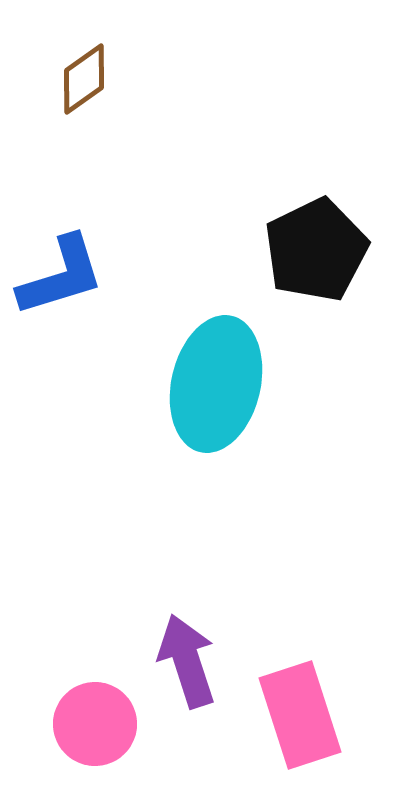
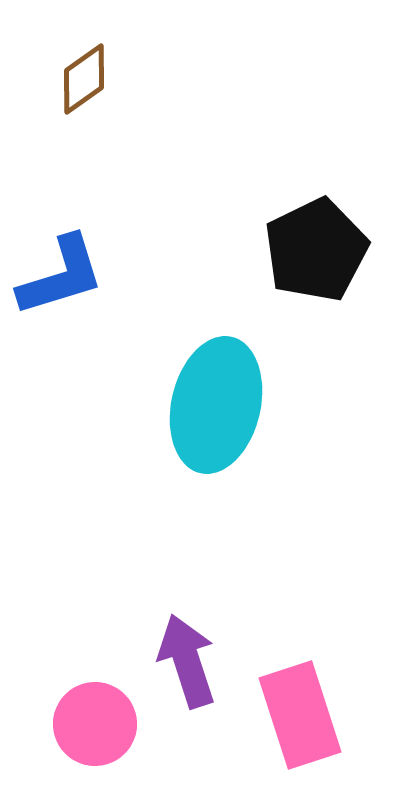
cyan ellipse: moved 21 px down
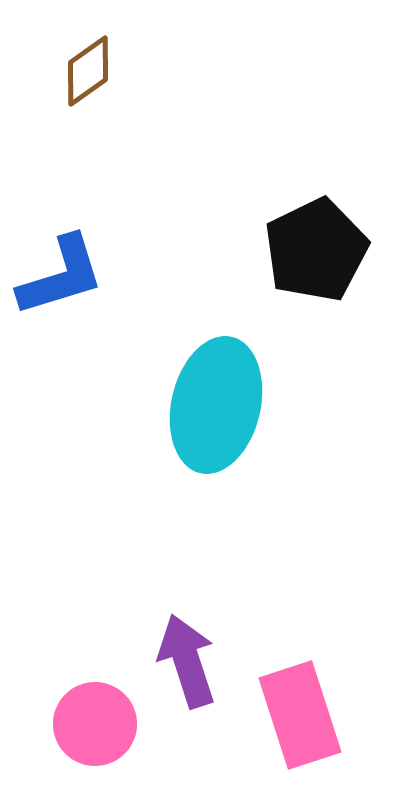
brown diamond: moved 4 px right, 8 px up
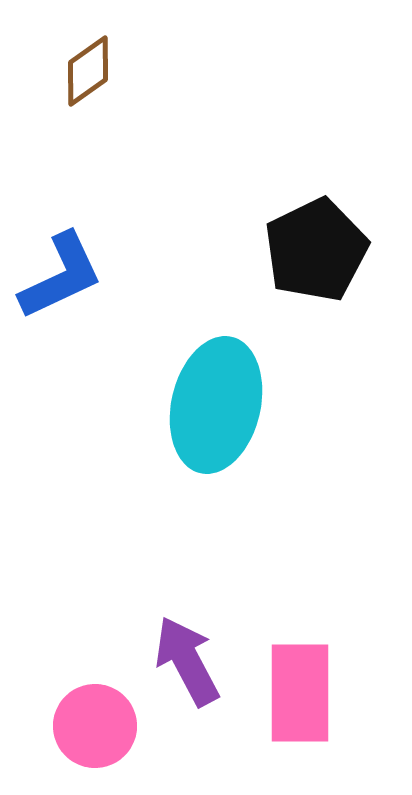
blue L-shape: rotated 8 degrees counterclockwise
purple arrow: rotated 10 degrees counterclockwise
pink rectangle: moved 22 px up; rotated 18 degrees clockwise
pink circle: moved 2 px down
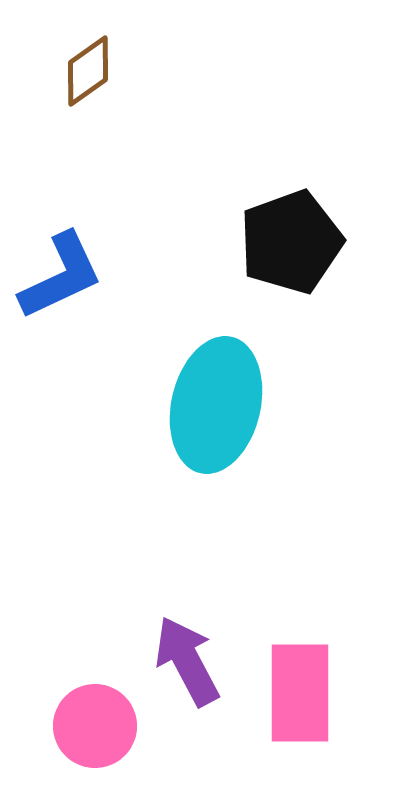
black pentagon: moved 25 px left, 8 px up; rotated 6 degrees clockwise
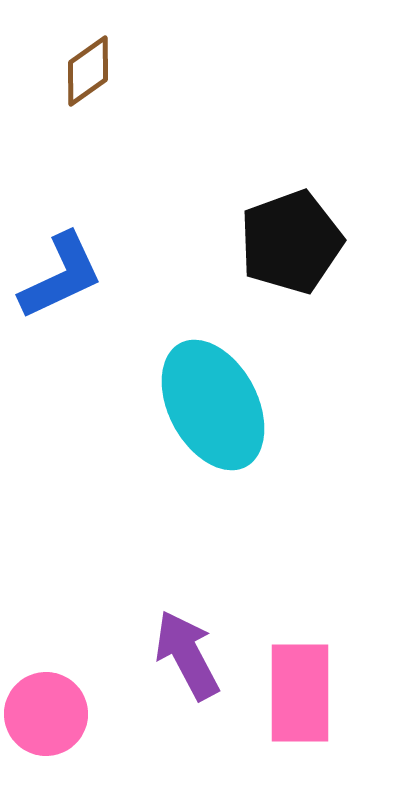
cyan ellipse: moved 3 px left; rotated 41 degrees counterclockwise
purple arrow: moved 6 px up
pink circle: moved 49 px left, 12 px up
